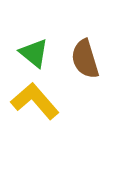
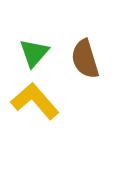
green triangle: rotated 32 degrees clockwise
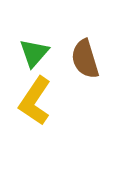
yellow L-shape: rotated 105 degrees counterclockwise
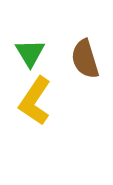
green triangle: moved 4 px left; rotated 12 degrees counterclockwise
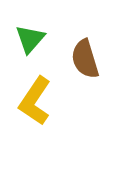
green triangle: moved 14 px up; rotated 12 degrees clockwise
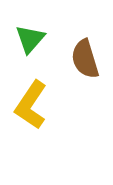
yellow L-shape: moved 4 px left, 4 px down
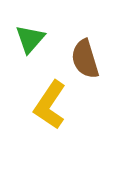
yellow L-shape: moved 19 px right
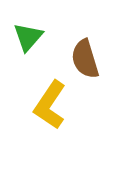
green triangle: moved 2 px left, 2 px up
